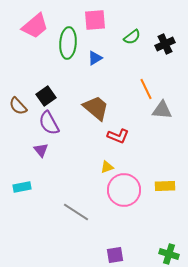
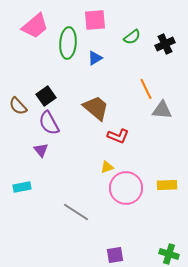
yellow rectangle: moved 2 px right, 1 px up
pink circle: moved 2 px right, 2 px up
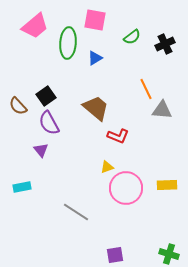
pink square: rotated 15 degrees clockwise
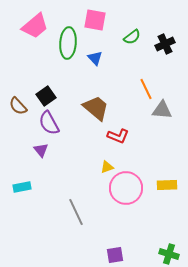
blue triangle: rotated 42 degrees counterclockwise
gray line: rotated 32 degrees clockwise
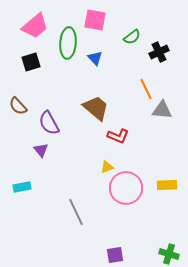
black cross: moved 6 px left, 8 px down
black square: moved 15 px left, 34 px up; rotated 18 degrees clockwise
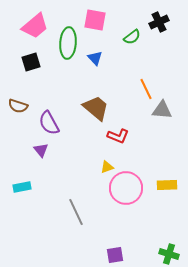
black cross: moved 30 px up
brown semicircle: rotated 30 degrees counterclockwise
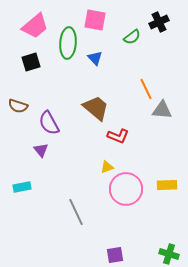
pink circle: moved 1 px down
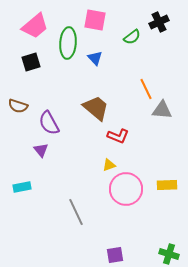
yellow triangle: moved 2 px right, 2 px up
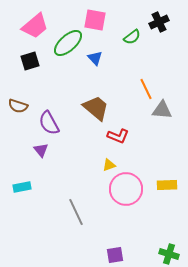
green ellipse: rotated 44 degrees clockwise
black square: moved 1 px left, 1 px up
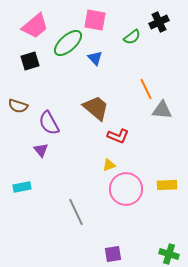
purple square: moved 2 px left, 1 px up
